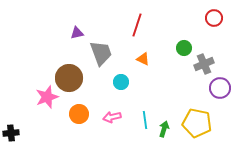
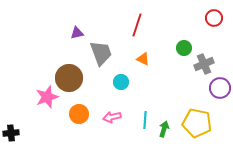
cyan line: rotated 12 degrees clockwise
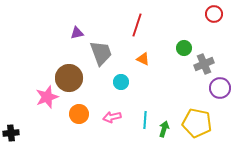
red circle: moved 4 px up
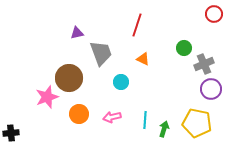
purple circle: moved 9 px left, 1 px down
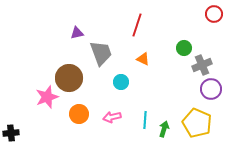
gray cross: moved 2 px left, 1 px down
yellow pentagon: rotated 12 degrees clockwise
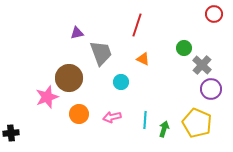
gray cross: rotated 24 degrees counterclockwise
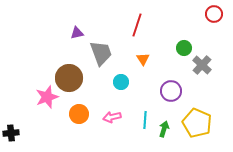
orange triangle: rotated 32 degrees clockwise
purple circle: moved 40 px left, 2 px down
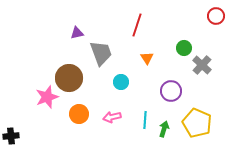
red circle: moved 2 px right, 2 px down
orange triangle: moved 4 px right, 1 px up
black cross: moved 3 px down
